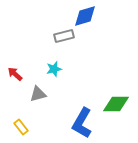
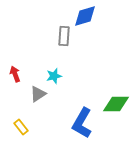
gray rectangle: rotated 72 degrees counterclockwise
cyan star: moved 7 px down
red arrow: rotated 28 degrees clockwise
gray triangle: rotated 18 degrees counterclockwise
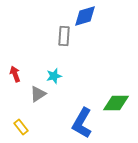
green diamond: moved 1 px up
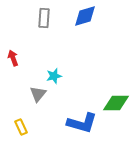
gray rectangle: moved 20 px left, 18 px up
red arrow: moved 2 px left, 16 px up
gray triangle: rotated 18 degrees counterclockwise
blue L-shape: rotated 104 degrees counterclockwise
yellow rectangle: rotated 14 degrees clockwise
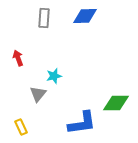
blue diamond: rotated 15 degrees clockwise
red arrow: moved 5 px right
blue L-shape: rotated 24 degrees counterclockwise
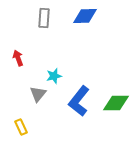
blue L-shape: moved 3 px left, 22 px up; rotated 136 degrees clockwise
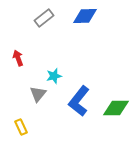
gray rectangle: rotated 48 degrees clockwise
green diamond: moved 5 px down
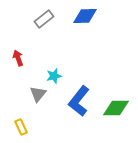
gray rectangle: moved 1 px down
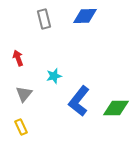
gray rectangle: rotated 66 degrees counterclockwise
gray triangle: moved 14 px left
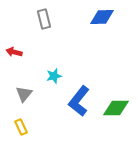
blue diamond: moved 17 px right, 1 px down
red arrow: moved 4 px left, 6 px up; rotated 56 degrees counterclockwise
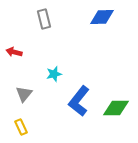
cyan star: moved 2 px up
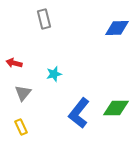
blue diamond: moved 15 px right, 11 px down
red arrow: moved 11 px down
gray triangle: moved 1 px left, 1 px up
blue L-shape: moved 12 px down
